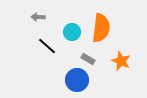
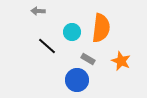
gray arrow: moved 6 px up
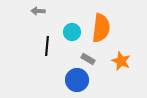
black line: rotated 54 degrees clockwise
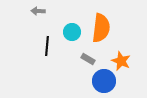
blue circle: moved 27 px right, 1 px down
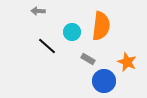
orange semicircle: moved 2 px up
black line: rotated 54 degrees counterclockwise
orange star: moved 6 px right, 1 px down
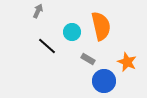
gray arrow: rotated 112 degrees clockwise
orange semicircle: rotated 20 degrees counterclockwise
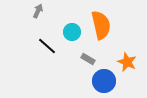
orange semicircle: moved 1 px up
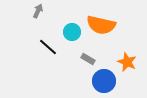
orange semicircle: rotated 116 degrees clockwise
black line: moved 1 px right, 1 px down
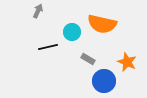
orange semicircle: moved 1 px right, 1 px up
black line: rotated 54 degrees counterclockwise
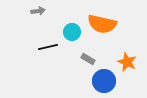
gray arrow: rotated 56 degrees clockwise
